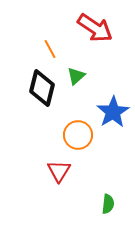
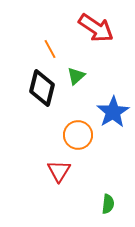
red arrow: moved 1 px right
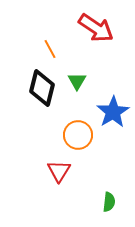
green triangle: moved 1 px right, 5 px down; rotated 18 degrees counterclockwise
green semicircle: moved 1 px right, 2 px up
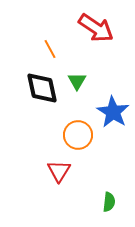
black diamond: rotated 27 degrees counterclockwise
blue star: rotated 8 degrees counterclockwise
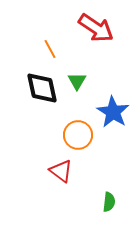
red triangle: moved 2 px right; rotated 25 degrees counterclockwise
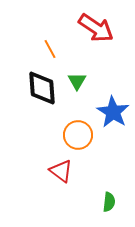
black diamond: rotated 9 degrees clockwise
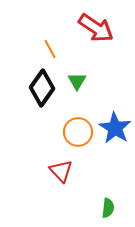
black diamond: rotated 39 degrees clockwise
blue star: moved 2 px right, 16 px down
orange circle: moved 3 px up
red triangle: rotated 10 degrees clockwise
green semicircle: moved 1 px left, 6 px down
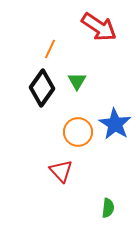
red arrow: moved 3 px right, 1 px up
orange line: rotated 54 degrees clockwise
blue star: moved 4 px up
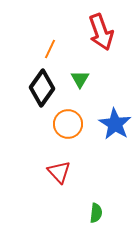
red arrow: moved 2 px right, 5 px down; rotated 36 degrees clockwise
green triangle: moved 3 px right, 2 px up
orange circle: moved 10 px left, 8 px up
red triangle: moved 2 px left, 1 px down
green semicircle: moved 12 px left, 5 px down
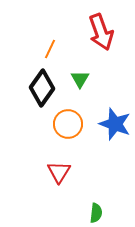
blue star: rotated 12 degrees counterclockwise
red triangle: rotated 15 degrees clockwise
